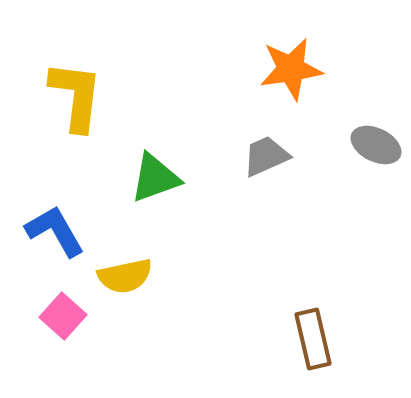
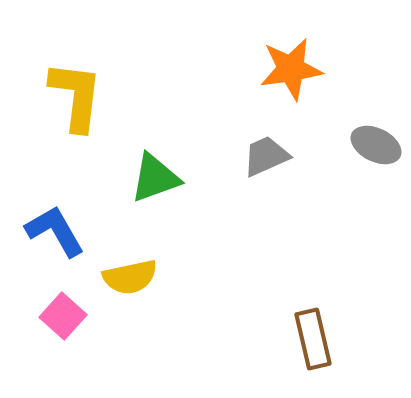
yellow semicircle: moved 5 px right, 1 px down
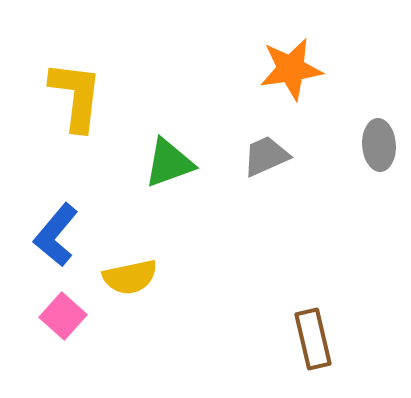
gray ellipse: moved 3 px right; rotated 60 degrees clockwise
green triangle: moved 14 px right, 15 px up
blue L-shape: moved 1 px right, 4 px down; rotated 110 degrees counterclockwise
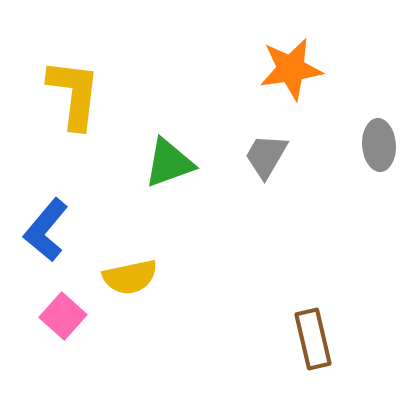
yellow L-shape: moved 2 px left, 2 px up
gray trapezoid: rotated 36 degrees counterclockwise
blue L-shape: moved 10 px left, 5 px up
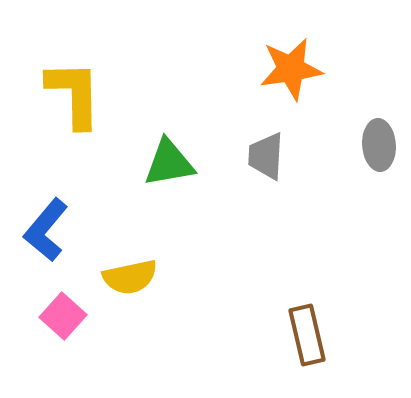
yellow L-shape: rotated 8 degrees counterclockwise
gray trapezoid: rotated 27 degrees counterclockwise
green triangle: rotated 10 degrees clockwise
brown rectangle: moved 6 px left, 4 px up
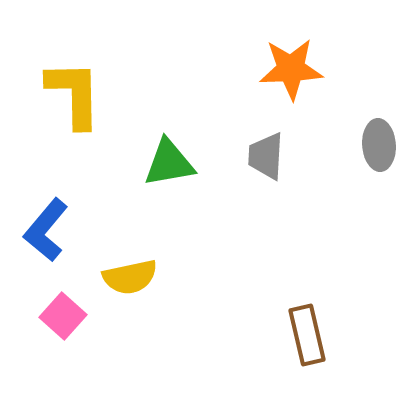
orange star: rotated 6 degrees clockwise
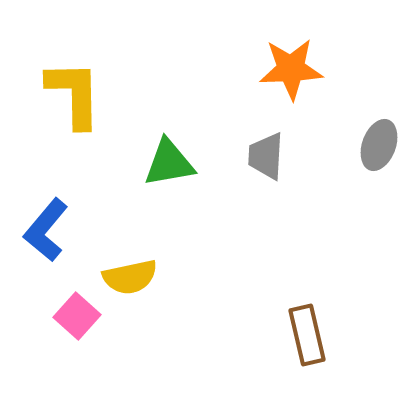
gray ellipse: rotated 24 degrees clockwise
pink square: moved 14 px right
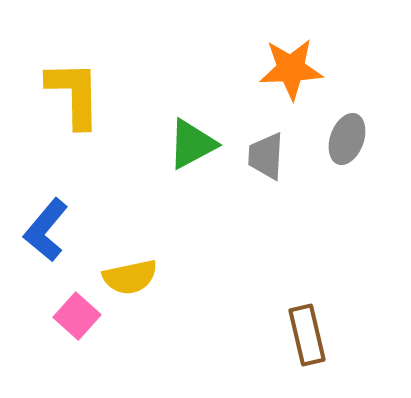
gray ellipse: moved 32 px left, 6 px up
green triangle: moved 23 px right, 19 px up; rotated 18 degrees counterclockwise
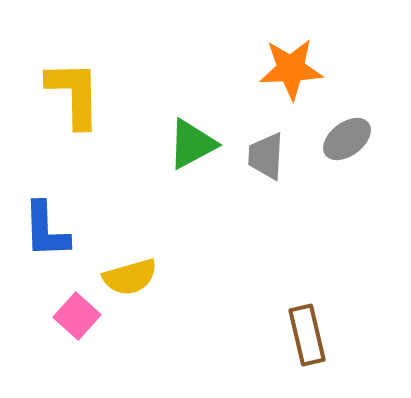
gray ellipse: rotated 33 degrees clockwise
blue L-shape: rotated 42 degrees counterclockwise
yellow semicircle: rotated 4 degrees counterclockwise
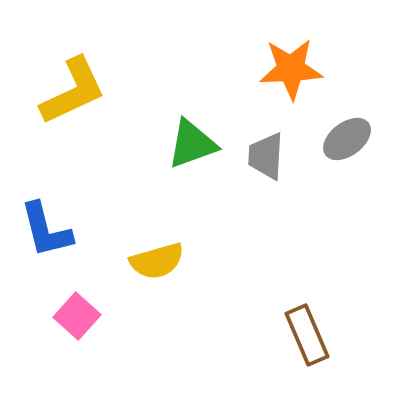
yellow L-shape: moved 1 px left, 3 px up; rotated 66 degrees clockwise
green triangle: rotated 8 degrees clockwise
blue L-shape: rotated 12 degrees counterclockwise
yellow semicircle: moved 27 px right, 16 px up
brown rectangle: rotated 10 degrees counterclockwise
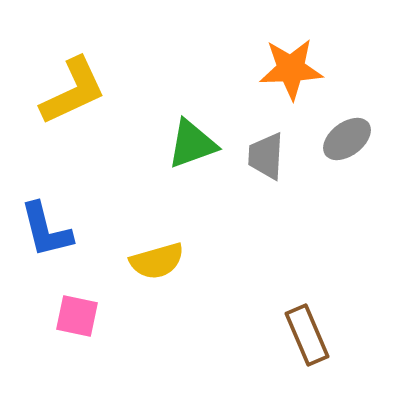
pink square: rotated 30 degrees counterclockwise
